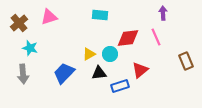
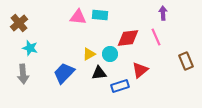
pink triangle: moved 29 px right; rotated 24 degrees clockwise
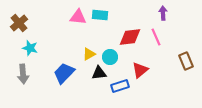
red diamond: moved 2 px right, 1 px up
cyan circle: moved 3 px down
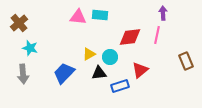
pink line: moved 1 px right, 2 px up; rotated 36 degrees clockwise
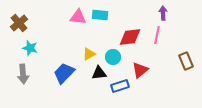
cyan circle: moved 3 px right
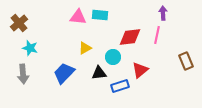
yellow triangle: moved 4 px left, 6 px up
